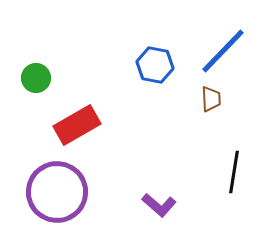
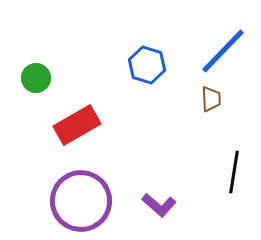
blue hexagon: moved 8 px left; rotated 6 degrees clockwise
purple circle: moved 24 px right, 9 px down
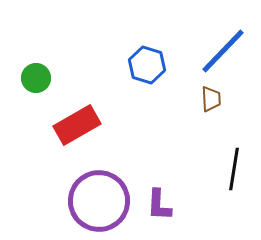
black line: moved 3 px up
purple circle: moved 18 px right
purple L-shape: rotated 52 degrees clockwise
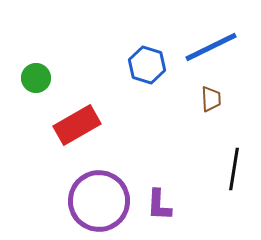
blue line: moved 12 px left, 4 px up; rotated 20 degrees clockwise
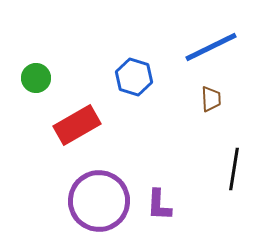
blue hexagon: moved 13 px left, 12 px down
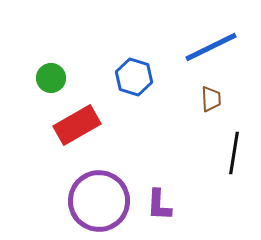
green circle: moved 15 px right
black line: moved 16 px up
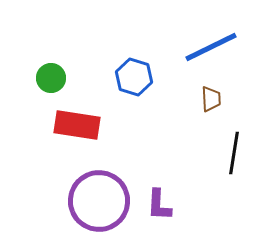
red rectangle: rotated 39 degrees clockwise
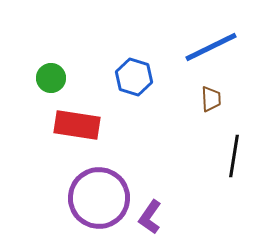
black line: moved 3 px down
purple circle: moved 3 px up
purple L-shape: moved 9 px left, 12 px down; rotated 32 degrees clockwise
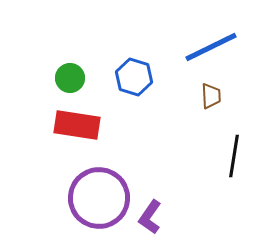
green circle: moved 19 px right
brown trapezoid: moved 3 px up
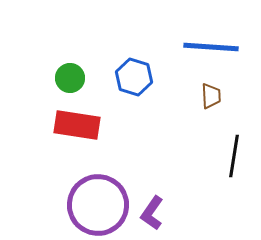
blue line: rotated 30 degrees clockwise
purple circle: moved 1 px left, 7 px down
purple L-shape: moved 2 px right, 4 px up
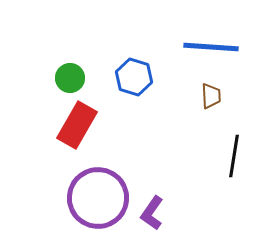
red rectangle: rotated 69 degrees counterclockwise
purple circle: moved 7 px up
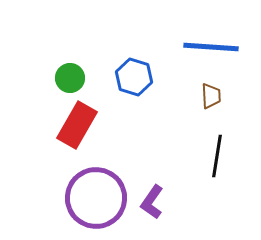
black line: moved 17 px left
purple circle: moved 2 px left
purple L-shape: moved 11 px up
